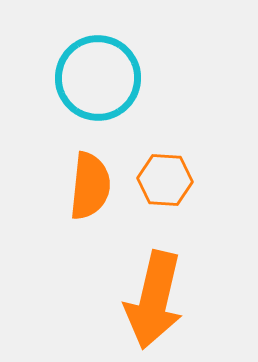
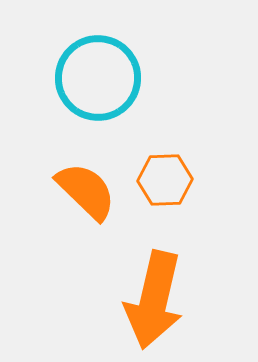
orange hexagon: rotated 6 degrees counterclockwise
orange semicircle: moved 4 px left, 5 px down; rotated 52 degrees counterclockwise
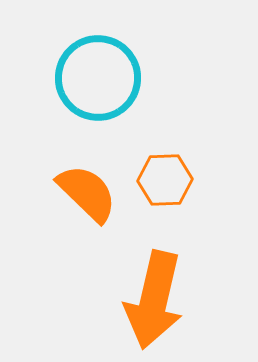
orange semicircle: moved 1 px right, 2 px down
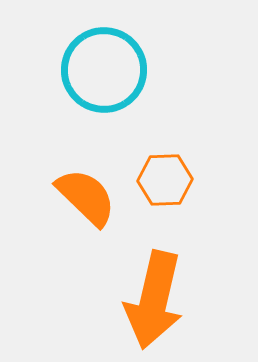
cyan circle: moved 6 px right, 8 px up
orange semicircle: moved 1 px left, 4 px down
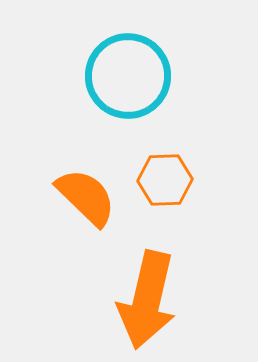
cyan circle: moved 24 px right, 6 px down
orange arrow: moved 7 px left
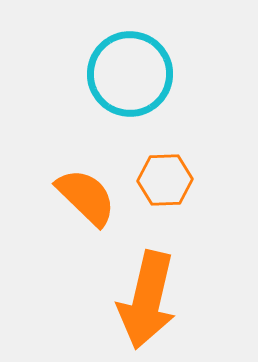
cyan circle: moved 2 px right, 2 px up
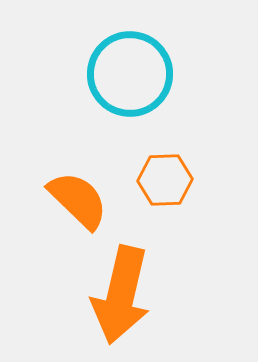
orange semicircle: moved 8 px left, 3 px down
orange arrow: moved 26 px left, 5 px up
